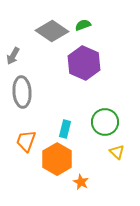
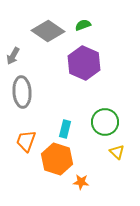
gray diamond: moved 4 px left
orange hexagon: rotated 12 degrees counterclockwise
orange star: rotated 21 degrees counterclockwise
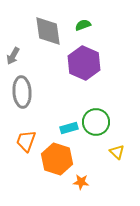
gray diamond: rotated 48 degrees clockwise
green circle: moved 9 px left
cyan rectangle: moved 4 px right, 1 px up; rotated 60 degrees clockwise
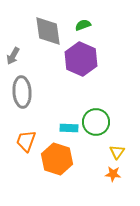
purple hexagon: moved 3 px left, 4 px up
cyan rectangle: rotated 18 degrees clockwise
yellow triangle: rotated 21 degrees clockwise
orange star: moved 32 px right, 8 px up
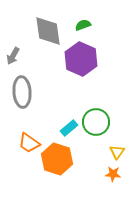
cyan rectangle: rotated 42 degrees counterclockwise
orange trapezoid: moved 3 px right, 2 px down; rotated 75 degrees counterclockwise
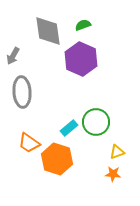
yellow triangle: rotated 35 degrees clockwise
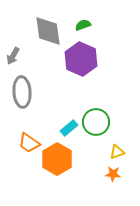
orange hexagon: rotated 12 degrees clockwise
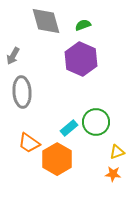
gray diamond: moved 2 px left, 10 px up; rotated 8 degrees counterclockwise
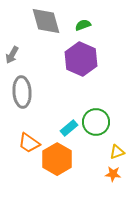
gray arrow: moved 1 px left, 1 px up
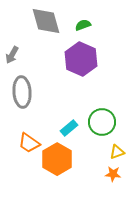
green circle: moved 6 px right
